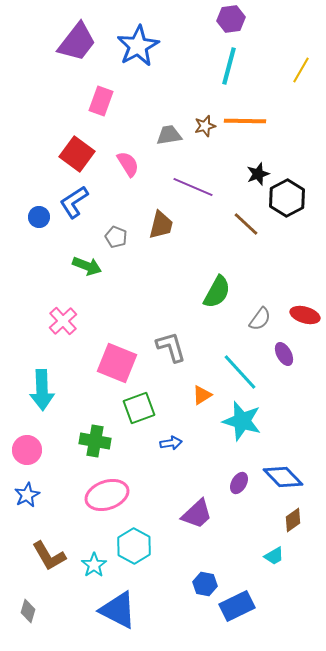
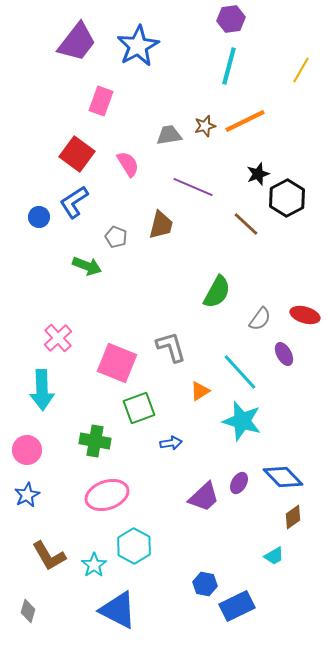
orange line at (245, 121): rotated 27 degrees counterclockwise
pink cross at (63, 321): moved 5 px left, 17 px down
orange triangle at (202, 395): moved 2 px left, 4 px up
purple trapezoid at (197, 514): moved 7 px right, 17 px up
brown diamond at (293, 520): moved 3 px up
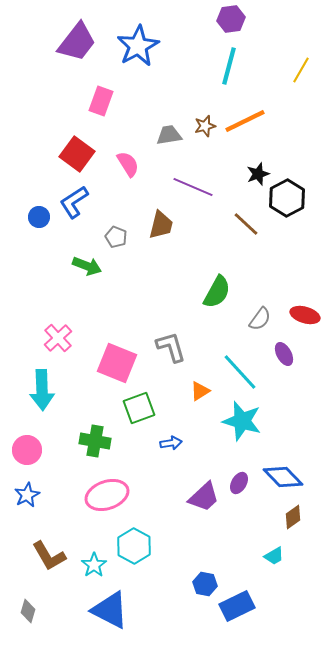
blue triangle at (118, 610): moved 8 px left
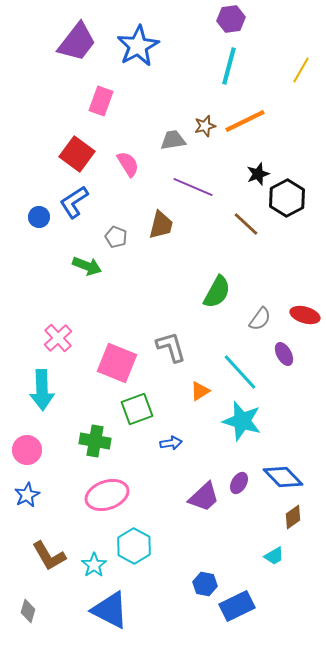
gray trapezoid at (169, 135): moved 4 px right, 5 px down
green square at (139, 408): moved 2 px left, 1 px down
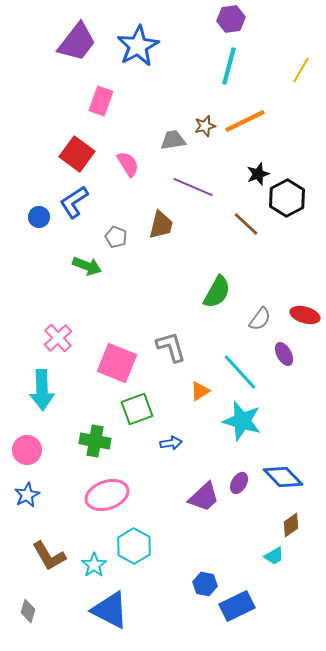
brown diamond at (293, 517): moved 2 px left, 8 px down
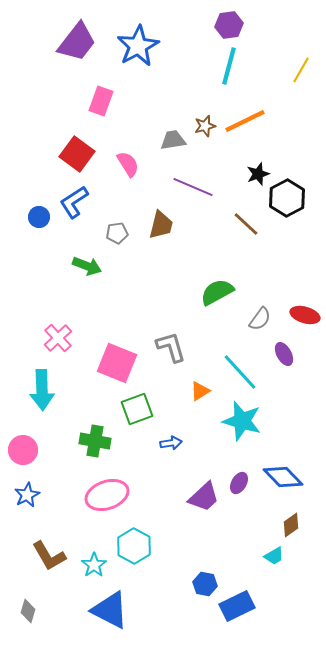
purple hexagon at (231, 19): moved 2 px left, 6 px down
gray pentagon at (116, 237): moved 1 px right, 4 px up; rotated 30 degrees counterclockwise
green semicircle at (217, 292): rotated 148 degrees counterclockwise
pink circle at (27, 450): moved 4 px left
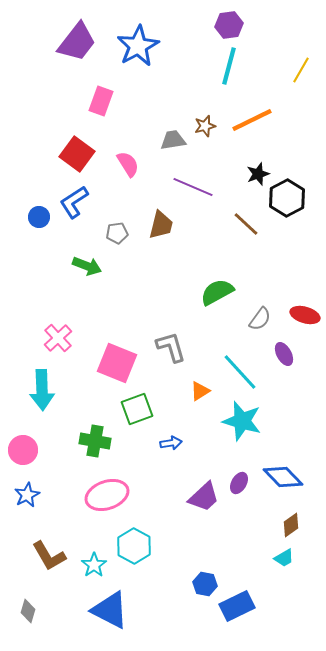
orange line at (245, 121): moved 7 px right, 1 px up
cyan trapezoid at (274, 556): moved 10 px right, 2 px down
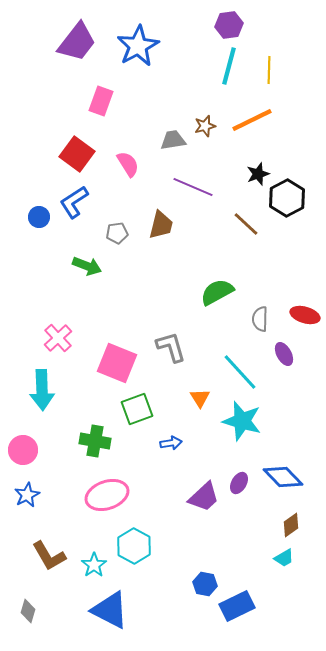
yellow line at (301, 70): moved 32 px left; rotated 28 degrees counterclockwise
gray semicircle at (260, 319): rotated 145 degrees clockwise
orange triangle at (200, 391): moved 7 px down; rotated 30 degrees counterclockwise
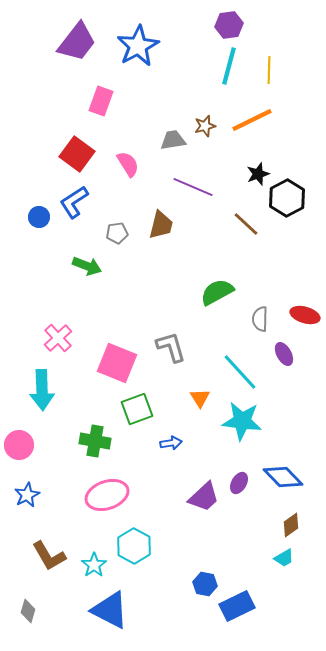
cyan star at (242, 421): rotated 9 degrees counterclockwise
pink circle at (23, 450): moved 4 px left, 5 px up
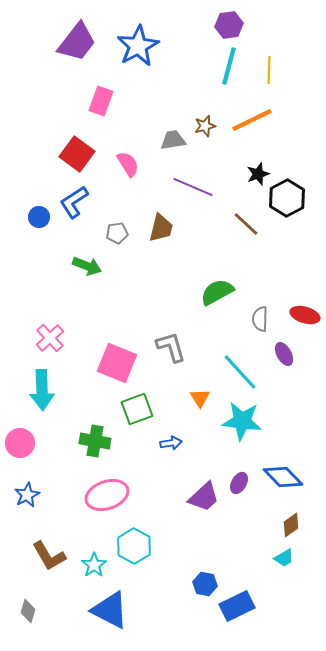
brown trapezoid at (161, 225): moved 3 px down
pink cross at (58, 338): moved 8 px left
pink circle at (19, 445): moved 1 px right, 2 px up
